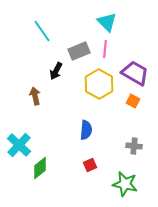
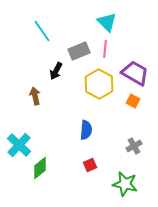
gray cross: rotated 35 degrees counterclockwise
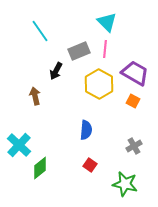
cyan line: moved 2 px left
red square: rotated 32 degrees counterclockwise
